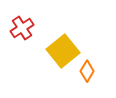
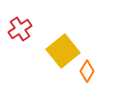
red cross: moved 2 px left, 1 px down
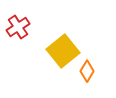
red cross: moved 2 px left, 2 px up
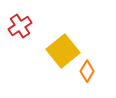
red cross: moved 2 px right, 1 px up
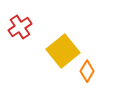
red cross: moved 1 px down
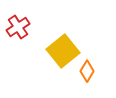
red cross: moved 2 px left
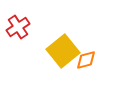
orange diamond: moved 1 px left, 11 px up; rotated 45 degrees clockwise
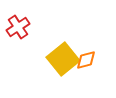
yellow square: moved 8 px down
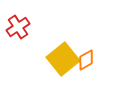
orange diamond: rotated 15 degrees counterclockwise
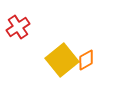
yellow square: moved 1 px left, 1 px down
